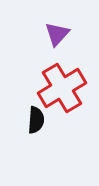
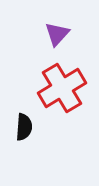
black semicircle: moved 12 px left, 7 px down
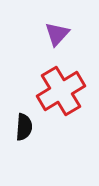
red cross: moved 1 px left, 3 px down
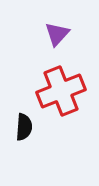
red cross: rotated 9 degrees clockwise
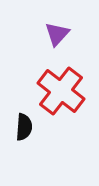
red cross: rotated 30 degrees counterclockwise
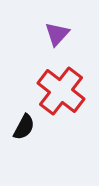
black semicircle: rotated 24 degrees clockwise
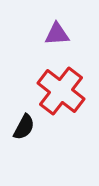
purple triangle: rotated 44 degrees clockwise
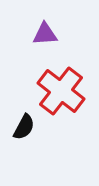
purple triangle: moved 12 px left
